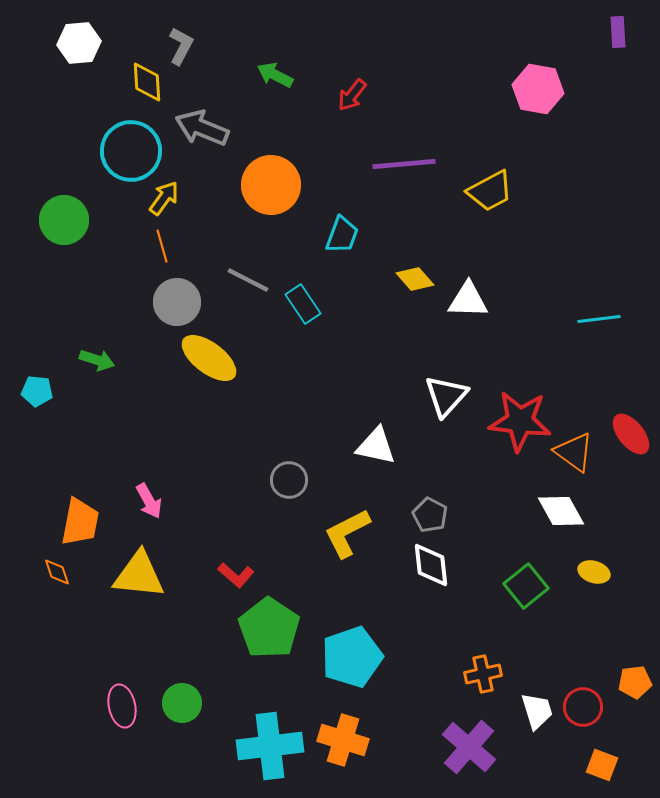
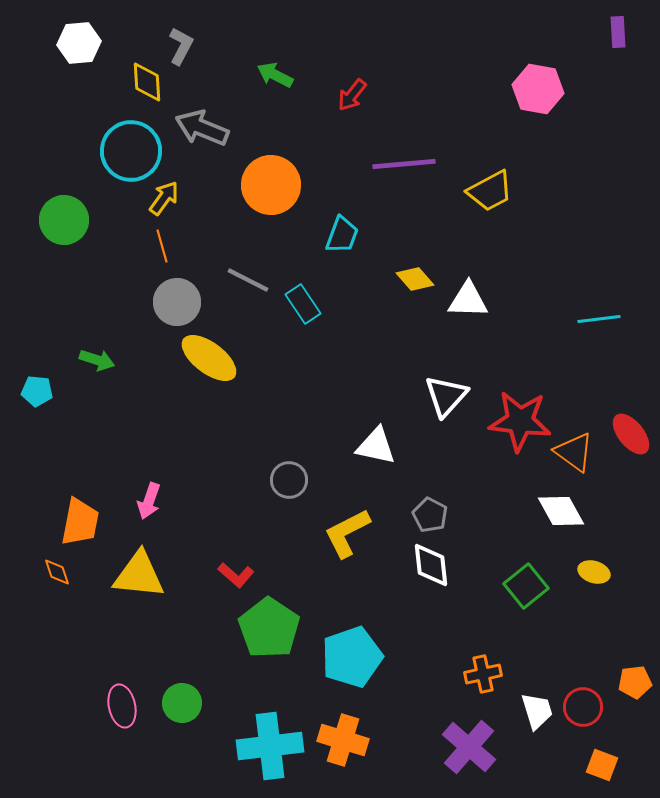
pink arrow at (149, 501): rotated 48 degrees clockwise
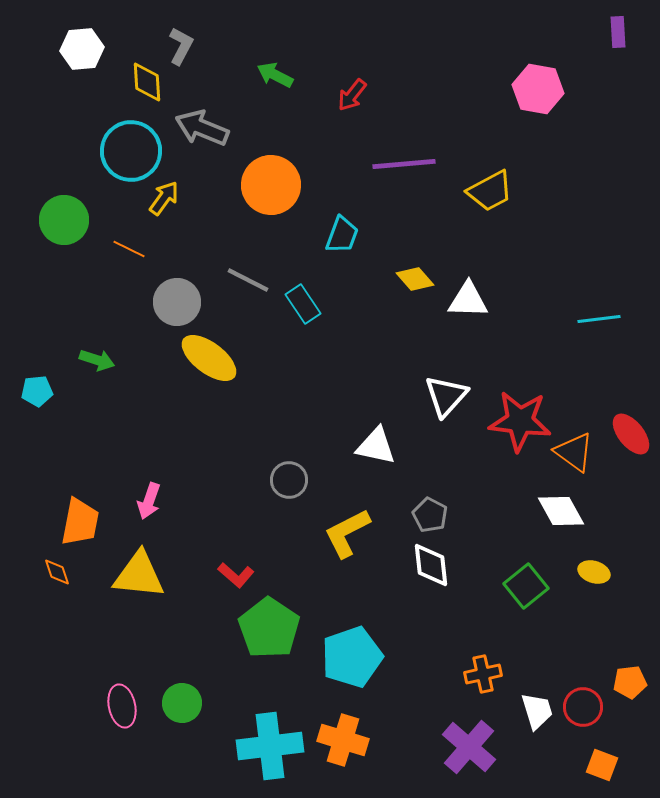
white hexagon at (79, 43): moved 3 px right, 6 px down
orange line at (162, 246): moved 33 px left, 3 px down; rotated 48 degrees counterclockwise
cyan pentagon at (37, 391): rotated 12 degrees counterclockwise
orange pentagon at (635, 682): moved 5 px left
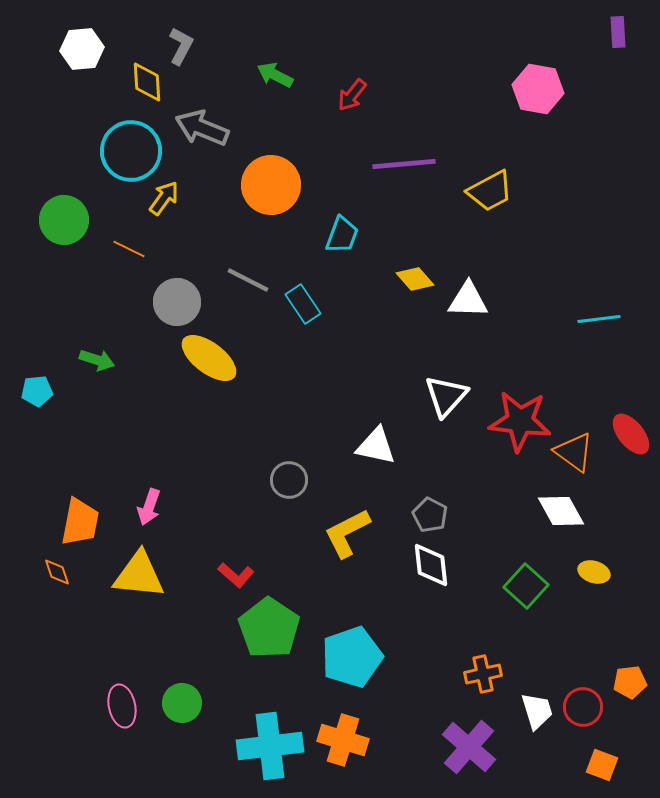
pink arrow at (149, 501): moved 6 px down
green square at (526, 586): rotated 9 degrees counterclockwise
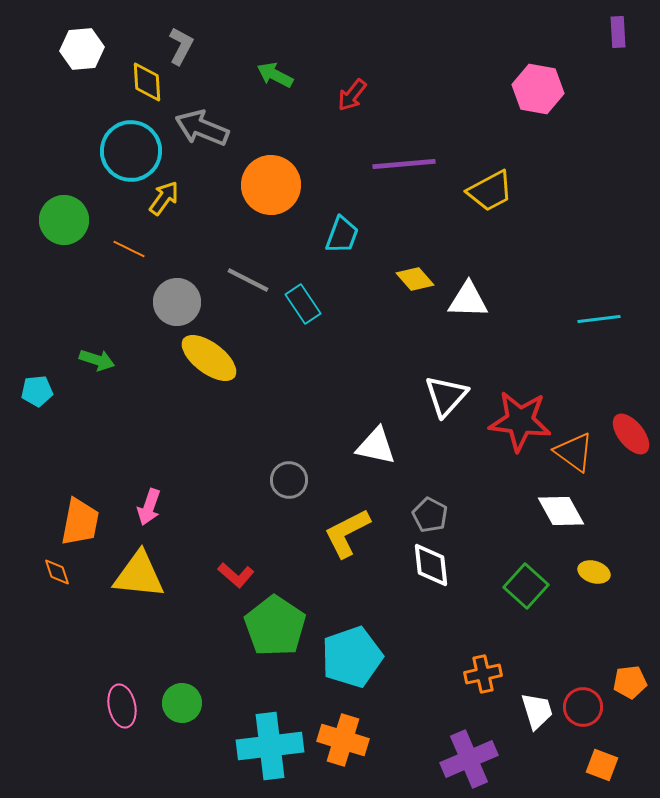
green pentagon at (269, 628): moved 6 px right, 2 px up
purple cross at (469, 747): moved 12 px down; rotated 26 degrees clockwise
